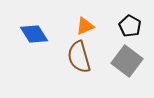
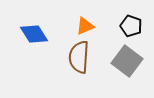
black pentagon: moved 1 px right; rotated 10 degrees counterclockwise
brown semicircle: rotated 20 degrees clockwise
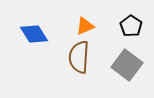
black pentagon: rotated 15 degrees clockwise
gray square: moved 4 px down
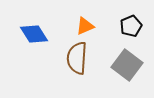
black pentagon: rotated 15 degrees clockwise
brown semicircle: moved 2 px left, 1 px down
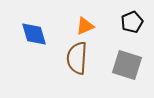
black pentagon: moved 1 px right, 4 px up
blue diamond: rotated 16 degrees clockwise
gray square: rotated 20 degrees counterclockwise
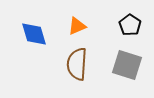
black pentagon: moved 2 px left, 3 px down; rotated 15 degrees counterclockwise
orange triangle: moved 8 px left
brown semicircle: moved 6 px down
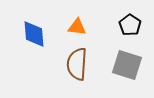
orange triangle: moved 1 px down; rotated 30 degrees clockwise
blue diamond: rotated 12 degrees clockwise
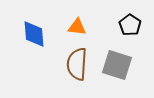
gray square: moved 10 px left
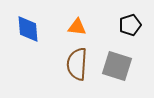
black pentagon: rotated 20 degrees clockwise
blue diamond: moved 6 px left, 5 px up
gray square: moved 1 px down
